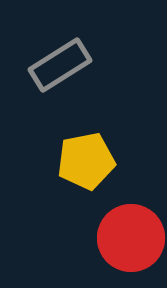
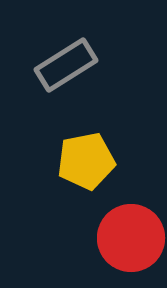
gray rectangle: moved 6 px right
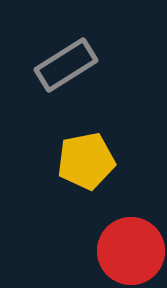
red circle: moved 13 px down
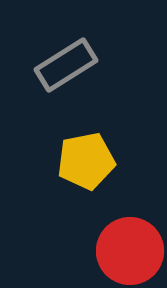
red circle: moved 1 px left
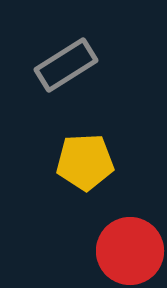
yellow pentagon: moved 1 px left, 1 px down; rotated 8 degrees clockwise
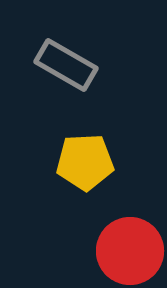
gray rectangle: rotated 62 degrees clockwise
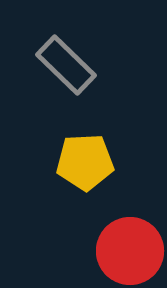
gray rectangle: rotated 14 degrees clockwise
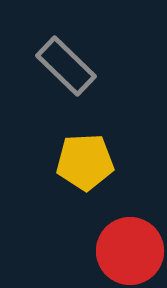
gray rectangle: moved 1 px down
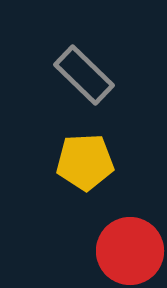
gray rectangle: moved 18 px right, 9 px down
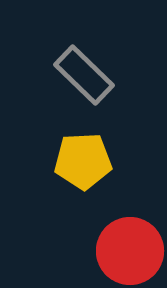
yellow pentagon: moved 2 px left, 1 px up
